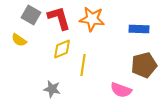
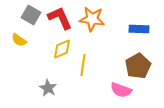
red L-shape: moved 1 px right; rotated 8 degrees counterclockwise
brown pentagon: moved 6 px left, 1 px down; rotated 15 degrees counterclockwise
gray star: moved 4 px left, 1 px up; rotated 18 degrees clockwise
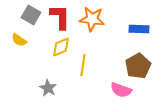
red L-shape: moved 1 px up; rotated 24 degrees clockwise
yellow diamond: moved 1 px left, 2 px up
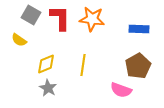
red L-shape: moved 1 px down
yellow diamond: moved 15 px left, 17 px down
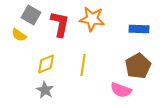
red L-shape: moved 6 px down; rotated 12 degrees clockwise
yellow semicircle: moved 5 px up
gray star: moved 3 px left, 2 px down
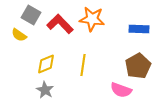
red L-shape: rotated 56 degrees counterclockwise
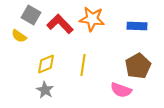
blue rectangle: moved 2 px left, 3 px up
yellow semicircle: moved 1 px down
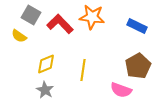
orange star: moved 2 px up
blue rectangle: rotated 24 degrees clockwise
yellow line: moved 5 px down
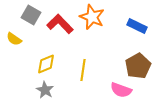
orange star: rotated 15 degrees clockwise
yellow semicircle: moved 5 px left, 3 px down
